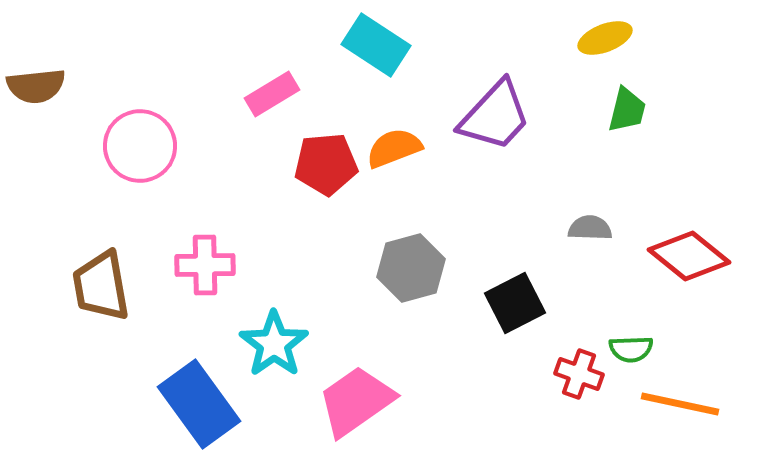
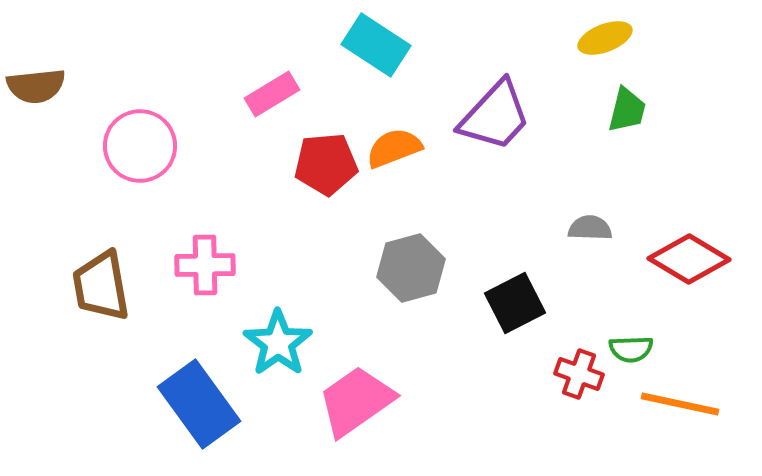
red diamond: moved 3 px down; rotated 8 degrees counterclockwise
cyan star: moved 4 px right, 1 px up
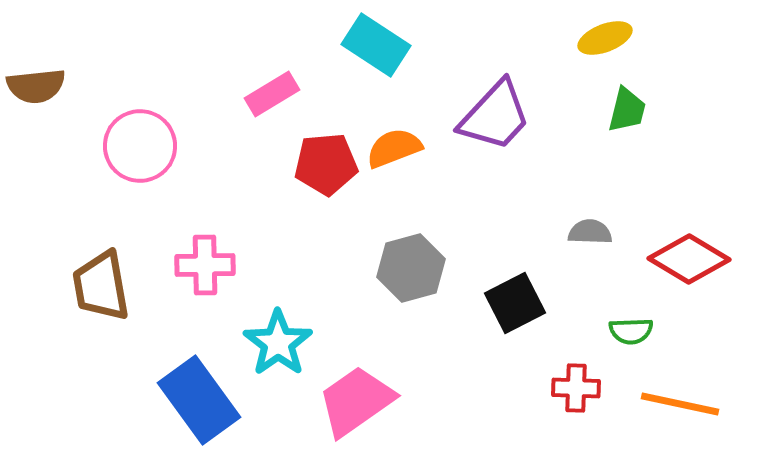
gray semicircle: moved 4 px down
green semicircle: moved 18 px up
red cross: moved 3 px left, 14 px down; rotated 18 degrees counterclockwise
blue rectangle: moved 4 px up
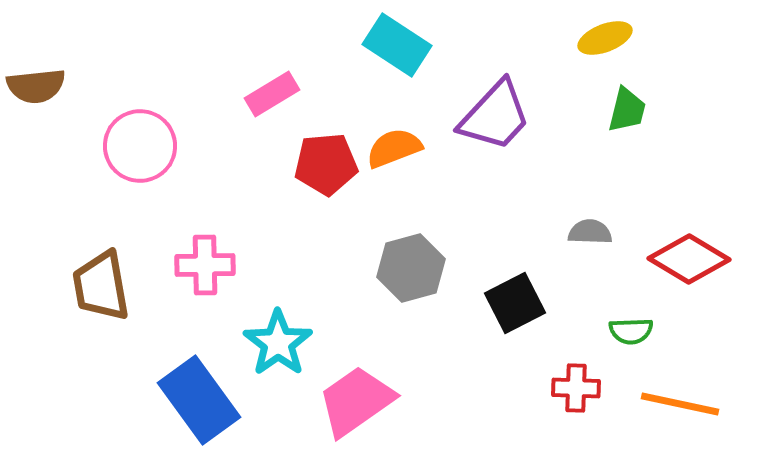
cyan rectangle: moved 21 px right
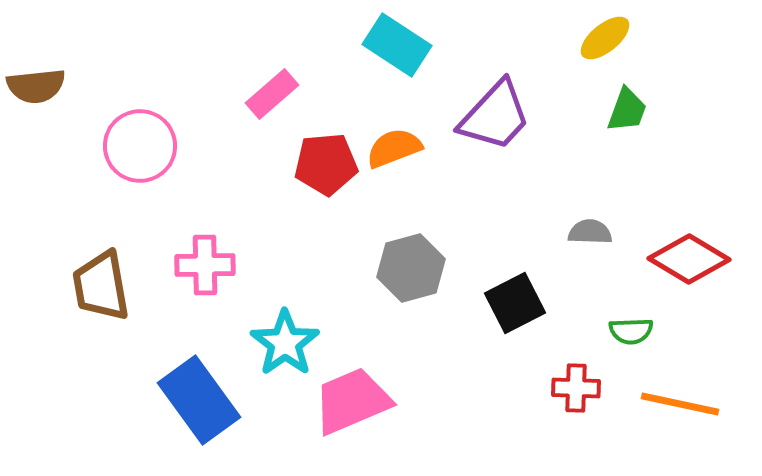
yellow ellipse: rotated 18 degrees counterclockwise
pink rectangle: rotated 10 degrees counterclockwise
green trapezoid: rotated 6 degrees clockwise
cyan star: moved 7 px right
pink trapezoid: moved 4 px left; rotated 12 degrees clockwise
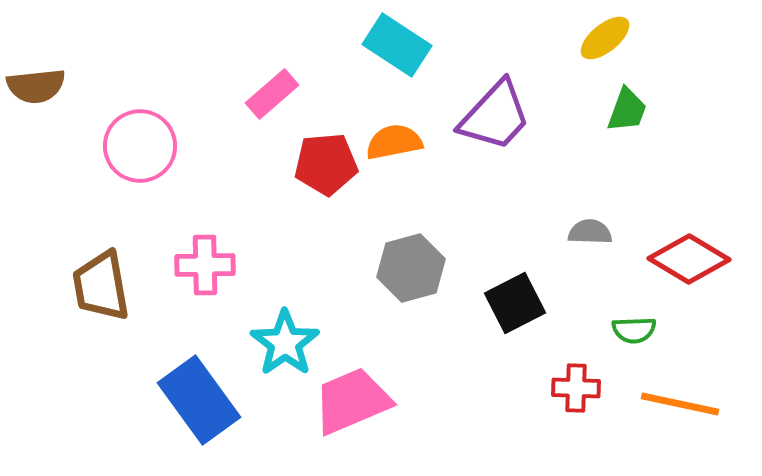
orange semicircle: moved 6 px up; rotated 10 degrees clockwise
green semicircle: moved 3 px right, 1 px up
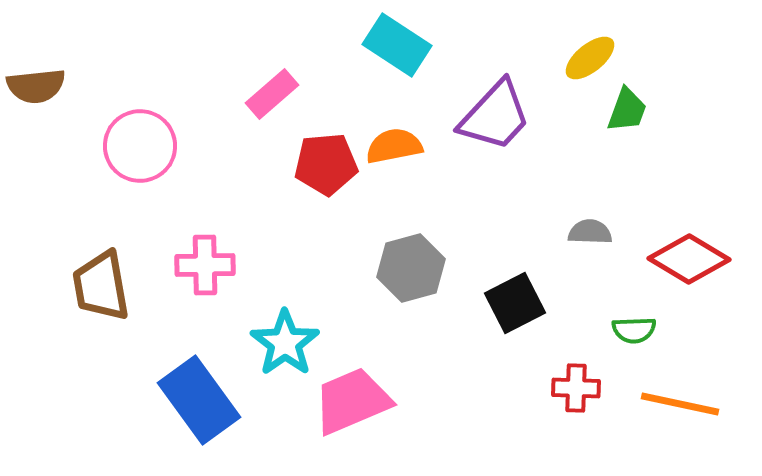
yellow ellipse: moved 15 px left, 20 px down
orange semicircle: moved 4 px down
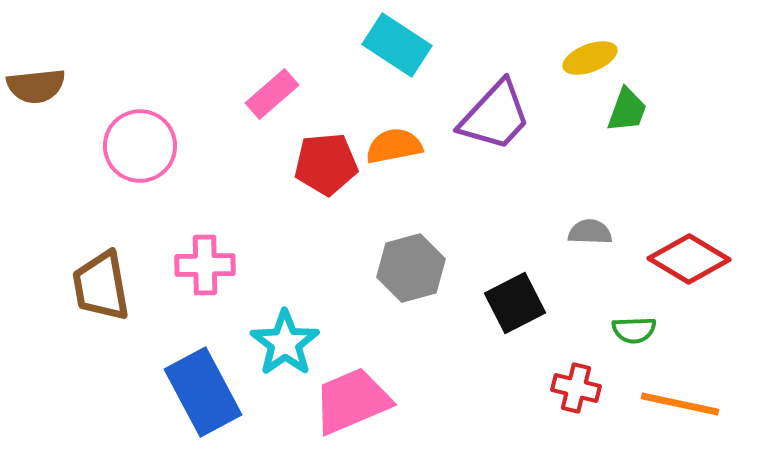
yellow ellipse: rotated 18 degrees clockwise
red cross: rotated 12 degrees clockwise
blue rectangle: moved 4 px right, 8 px up; rotated 8 degrees clockwise
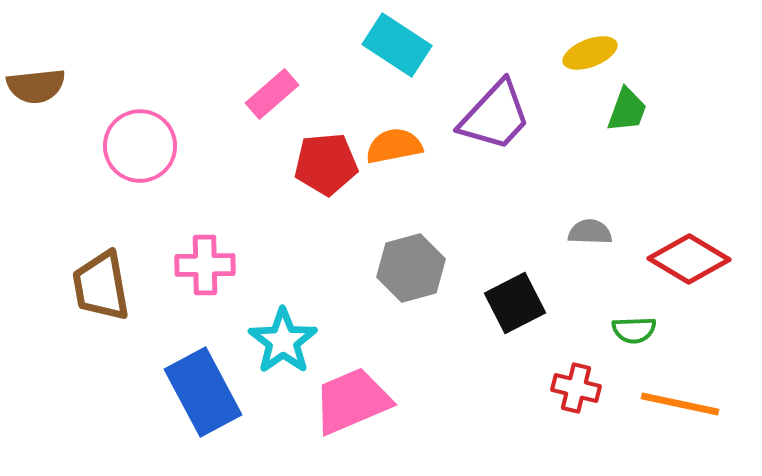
yellow ellipse: moved 5 px up
cyan star: moved 2 px left, 2 px up
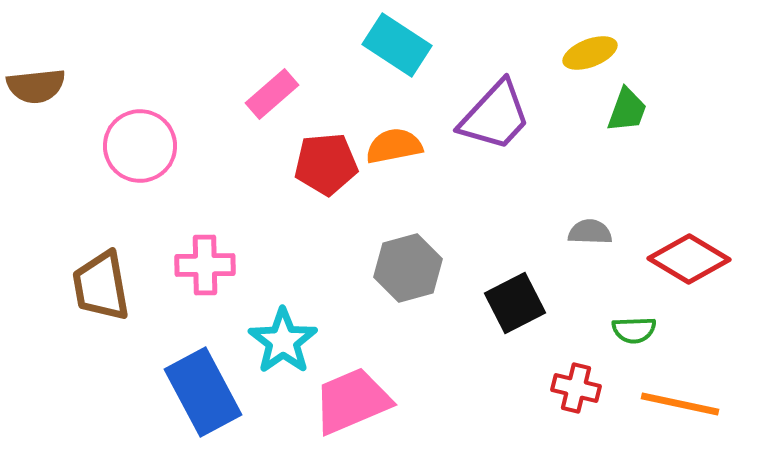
gray hexagon: moved 3 px left
